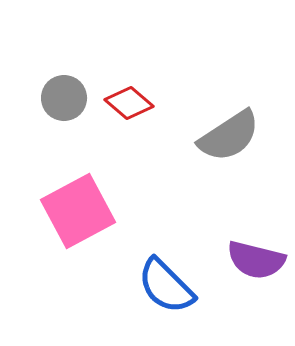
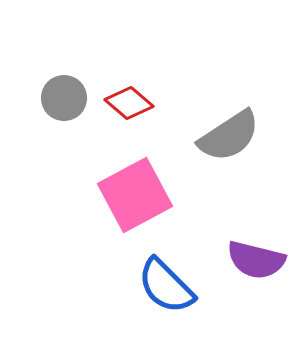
pink square: moved 57 px right, 16 px up
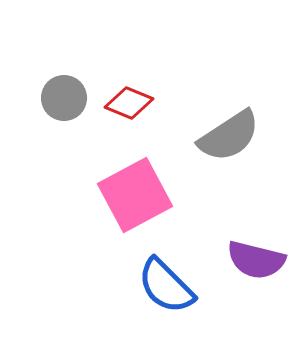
red diamond: rotated 18 degrees counterclockwise
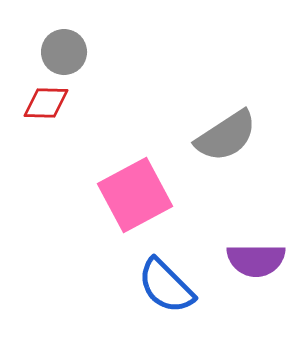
gray circle: moved 46 px up
red diamond: moved 83 px left; rotated 21 degrees counterclockwise
gray semicircle: moved 3 px left
purple semicircle: rotated 14 degrees counterclockwise
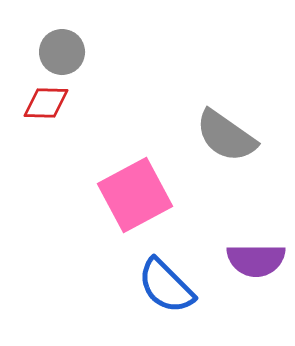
gray circle: moved 2 px left
gray semicircle: rotated 68 degrees clockwise
